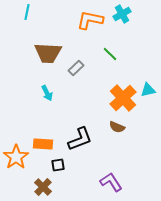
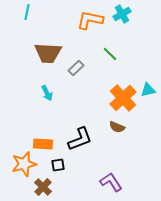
orange star: moved 8 px right, 7 px down; rotated 20 degrees clockwise
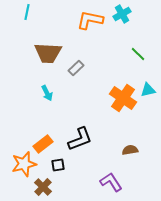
green line: moved 28 px right
orange cross: rotated 12 degrees counterclockwise
brown semicircle: moved 13 px right, 23 px down; rotated 147 degrees clockwise
orange rectangle: rotated 42 degrees counterclockwise
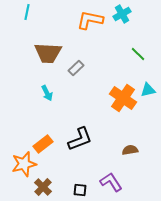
black square: moved 22 px right, 25 px down; rotated 16 degrees clockwise
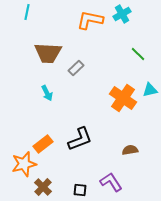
cyan triangle: moved 2 px right
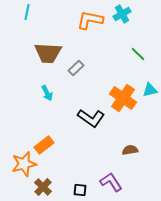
black L-shape: moved 11 px right, 21 px up; rotated 56 degrees clockwise
orange rectangle: moved 1 px right, 1 px down
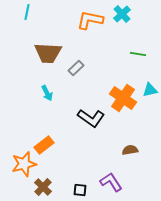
cyan cross: rotated 12 degrees counterclockwise
green line: rotated 35 degrees counterclockwise
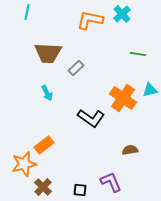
purple L-shape: rotated 10 degrees clockwise
